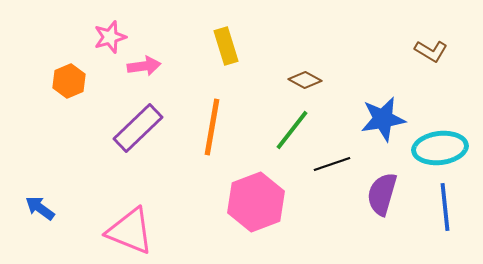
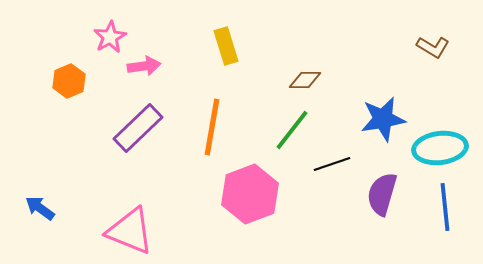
pink star: rotated 12 degrees counterclockwise
brown L-shape: moved 2 px right, 4 px up
brown diamond: rotated 28 degrees counterclockwise
pink hexagon: moved 6 px left, 8 px up
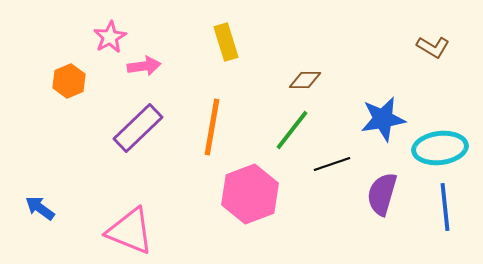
yellow rectangle: moved 4 px up
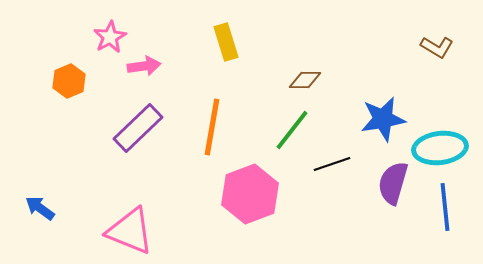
brown L-shape: moved 4 px right
purple semicircle: moved 11 px right, 11 px up
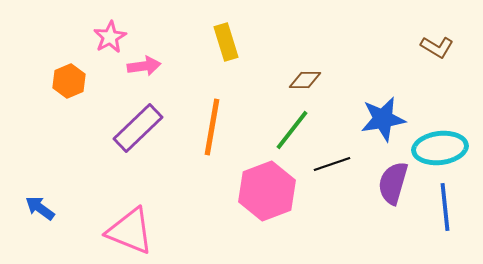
pink hexagon: moved 17 px right, 3 px up
